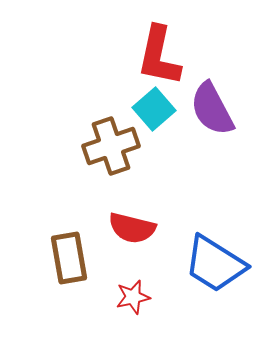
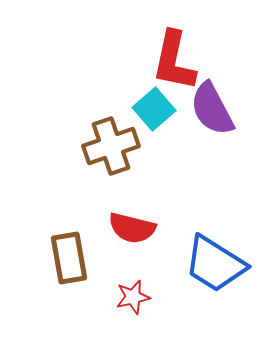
red L-shape: moved 15 px right, 5 px down
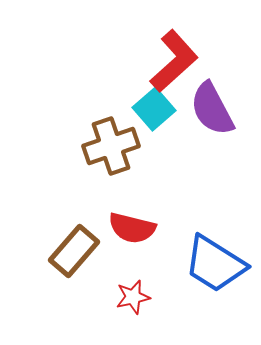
red L-shape: rotated 144 degrees counterclockwise
brown rectangle: moved 5 px right, 7 px up; rotated 51 degrees clockwise
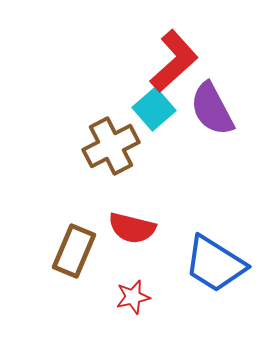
brown cross: rotated 8 degrees counterclockwise
brown rectangle: rotated 18 degrees counterclockwise
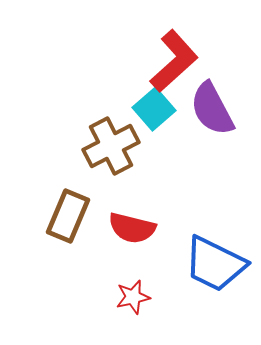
brown rectangle: moved 6 px left, 35 px up
blue trapezoid: rotated 6 degrees counterclockwise
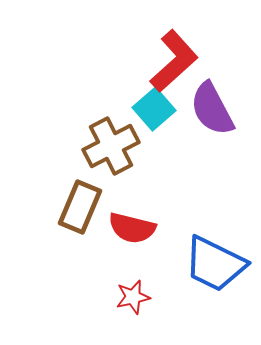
brown rectangle: moved 12 px right, 9 px up
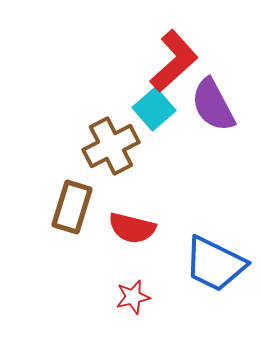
purple semicircle: moved 1 px right, 4 px up
brown rectangle: moved 8 px left; rotated 6 degrees counterclockwise
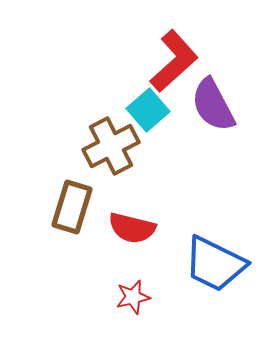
cyan square: moved 6 px left, 1 px down
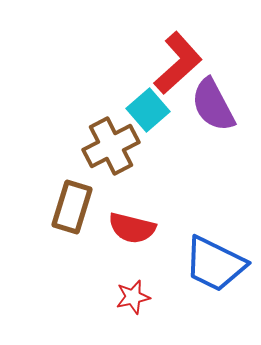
red L-shape: moved 4 px right, 2 px down
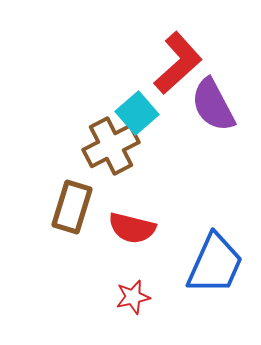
cyan square: moved 11 px left, 3 px down
blue trapezoid: rotated 92 degrees counterclockwise
